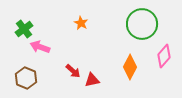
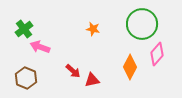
orange star: moved 12 px right, 6 px down; rotated 16 degrees counterclockwise
pink diamond: moved 7 px left, 2 px up
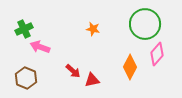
green circle: moved 3 px right
green cross: rotated 12 degrees clockwise
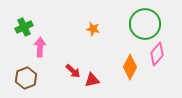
green cross: moved 2 px up
pink arrow: rotated 72 degrees clockwise
brown hexagon: rotated 15 degrees clockwise
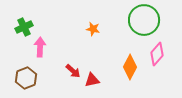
green circle: moved 1 px left, 4 px up
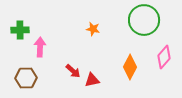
green cross: moved 4 px left, 3 px down; rotated 24 degrees clockwise
pink diamond: moved 7 px right, 3 px down
brown hexagon: rotated 20 degrees clockwise
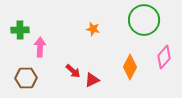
red triangle: rotated 14 degrees counterclockwise
